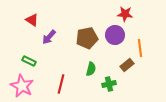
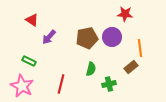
purple circle: moved 3 px left, 2 px down
brown rectangle: moved 4 px right, 2 px down
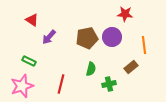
orange line: moved 4 px right, 3 px up
pink star: rotated 25 degrees clockwise
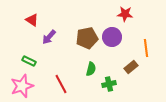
orange line: moved 2 px right, 3 px down
red line: rotated 42 degrees counterclockwise
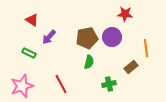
green rectangle: moved 8 px up
green semicircle: moved 2 px left, 7 px up
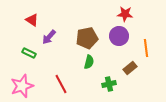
purple circle: moved 7 px right, 1 px up
brown rectangle: moved 1 px left, 1 px down
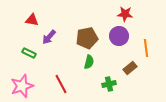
red triangle: rotated 24 degrees counterclockwise
